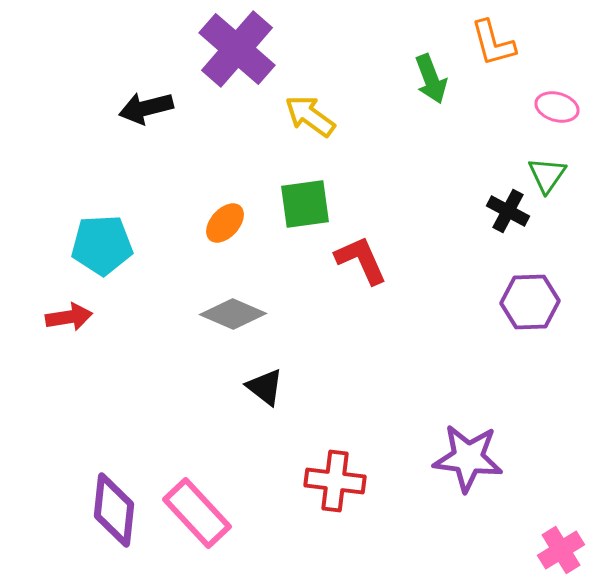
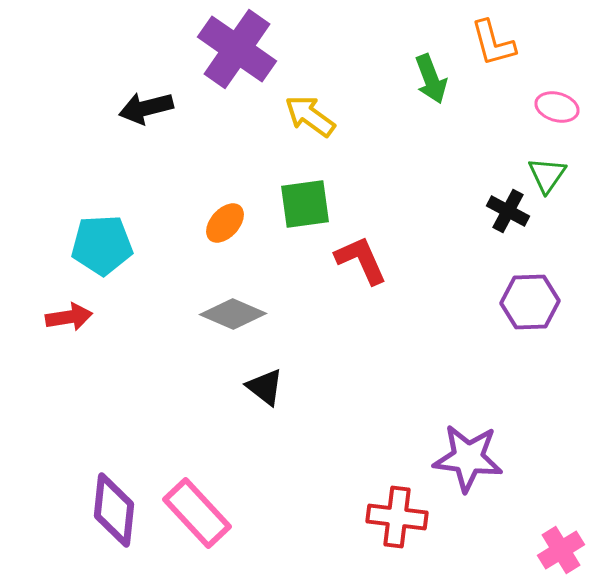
purple cross: rotated 6 degrees counterclockwise
red cross: moved 62 px right, 36 px down
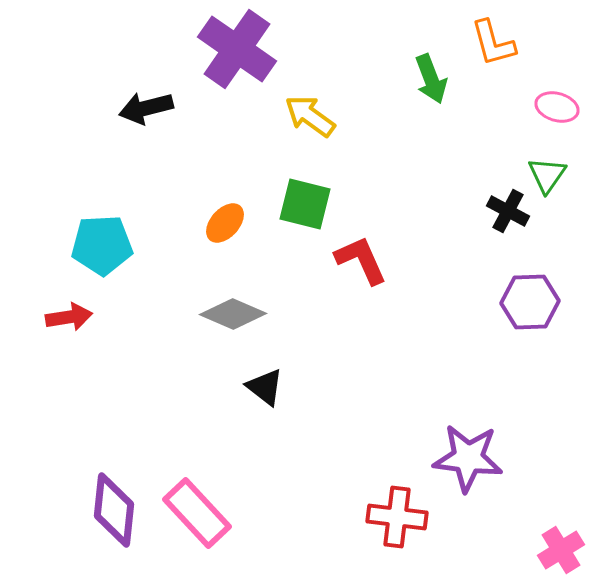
green square: rotated 22 degrees clockwise
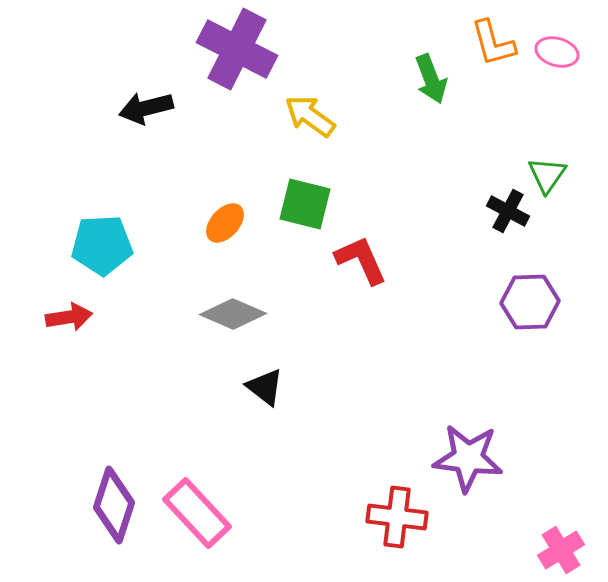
purple cross: rotated 8 degrees counterclockwise
pink ellipse: moved 55 px up
purple diamond: moved 5 px up; rotated 12 degrees clockwise
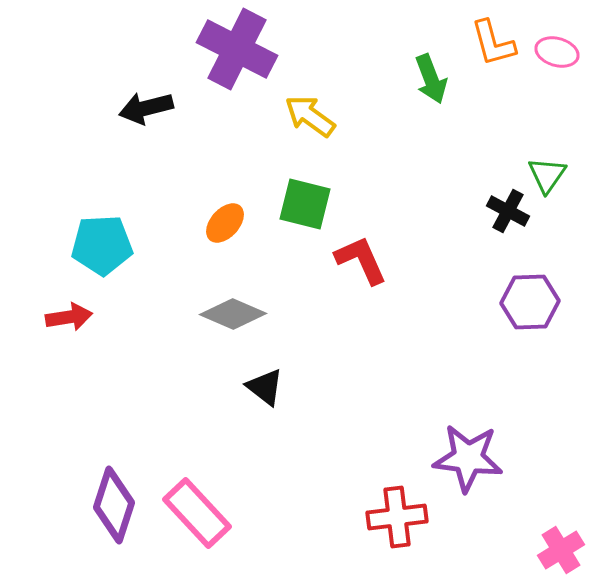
red cross: rotated 14 degrees counterclockwise
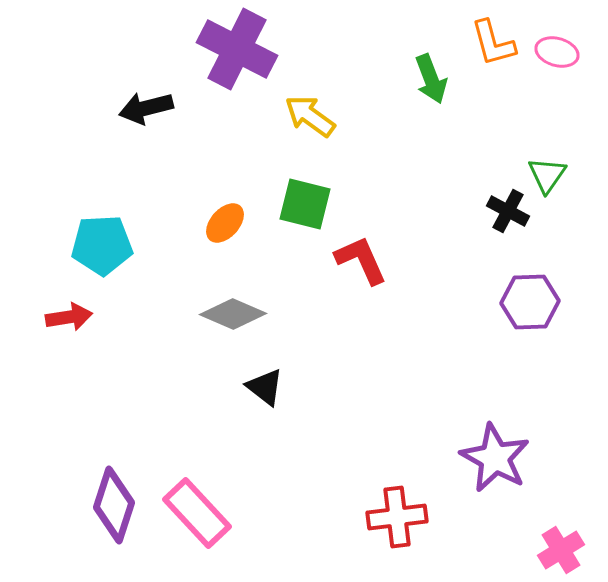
purple star: moved 27 px right; rotated 22 degrees clockwise
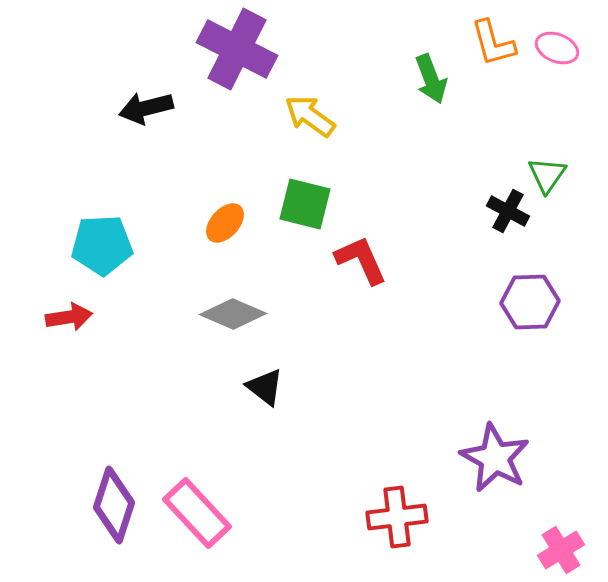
pink ellipse: moved 4 px up; rotated 6 degrees clockwise
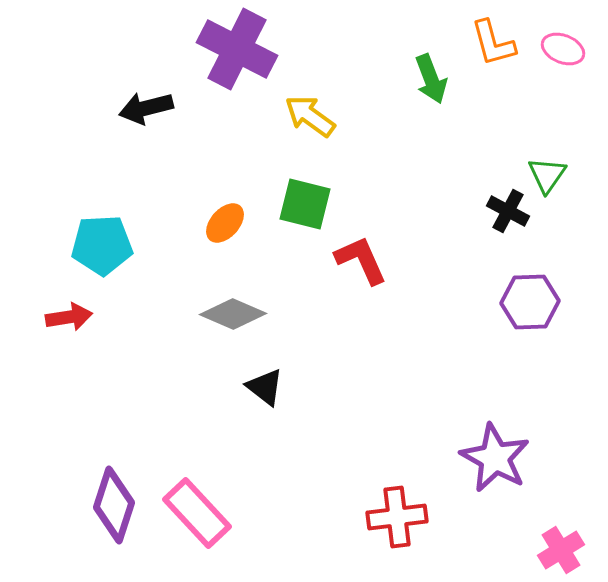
pink ellipse: moved 6 px right, 1 px down
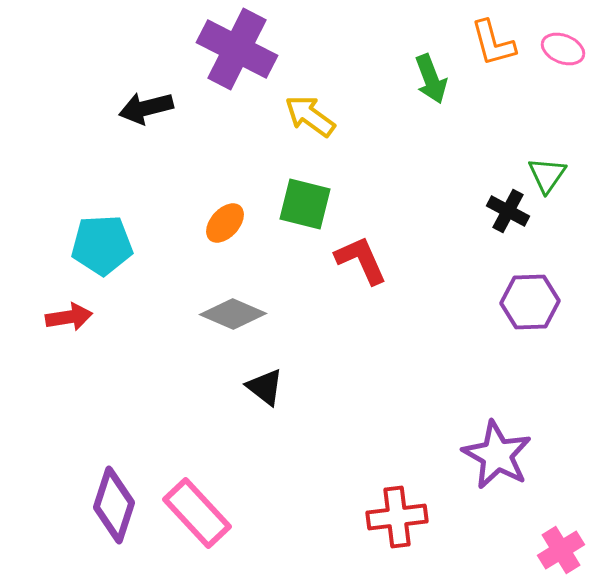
purple star: moved 2 px right, 3 px up
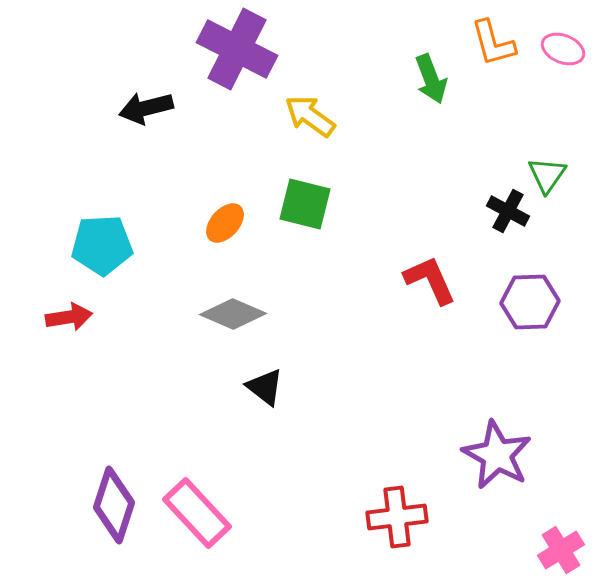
red L-shape: moved 69 px right, 20 px down
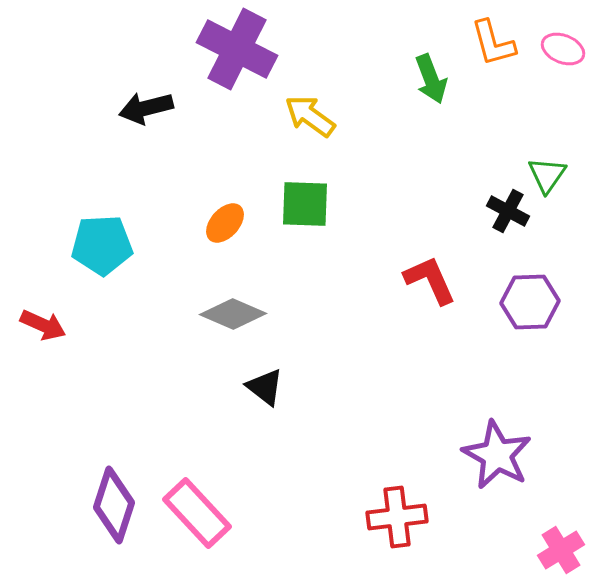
green square: rotated 12 degrees counterclockwise
red arrow: moved 26 px left, 8 px down; rotated 33 degrees clockwise
